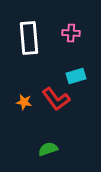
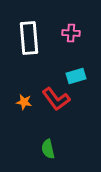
green semicircle: rotated 84 degrees counterclockwise
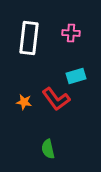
white rectangle: rotated 12 degrees clockwise
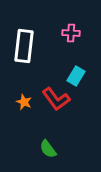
white rectangle: moved 5 px left, 8 px down
cyan rectangle: rotated 42 degrees counterclockwise
orange star: rotated 14 degrees clockwise
green semicircle: rotated 24 degrees counterclockwise
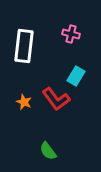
pink cross: moved 1 px down; rotated 12 degrees clockwise
green semicircle: moved 2 px down
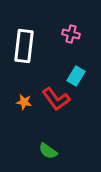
orange star: rotated 14 degrees counterclockwise
green semicircle: rotated 18 degrees counterclockwise
